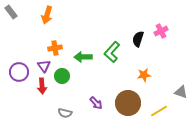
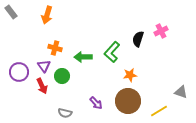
orange cross: rotated 24 degrees clockwise
orange star: moved 14 px left
red arrow: rotated 21 degrees counterclockwise
brown circle: moved 2 px up
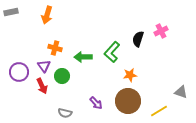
gray rectangle: rotated 64 degrees counterclockwise
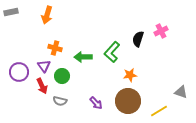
gray semicircle: moved 5 px left, 12 px up
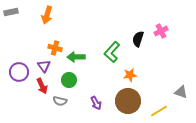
green arrow: moved 7 px left
green circle: moved 7 px right, 4 px down
purple arrow: rotated 16 degrees clockwise
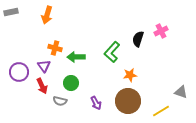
green circle: moved 2 px right, 3 px down
yellow line: moved 2 px right
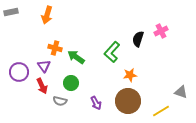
green arrow: rotated 36 degrees clockwise
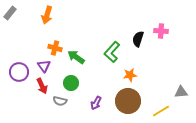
gray rectangle: moved 1 px left, 1 px down; rotated 40 degrees counterclockwise
pink cross: rotated 32 degrees clockwise
gray triangle: rotated 24 degrees counterclockwise
purple arrow: rotated 56 degrees clockwise
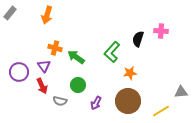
orange star: moved 2 px up
green circle: moved 7 px right, 2 px down
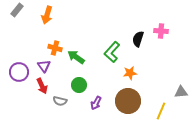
gray rectangle: moved 7 px right, 3 px up
green circle: moved 1 px right
yellow line: rotated 36 degrees counterclockwise
